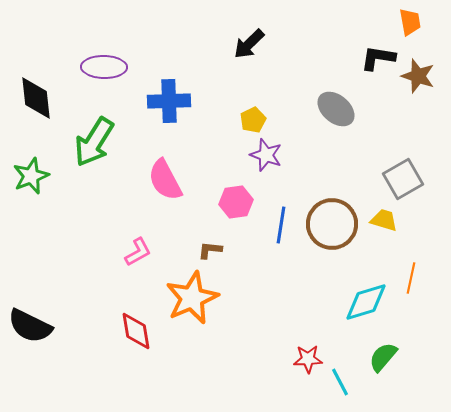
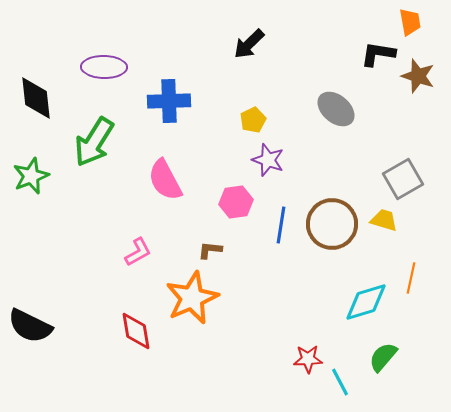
black L-shape: moved 4 px up
purple star: moved 2 px right, 5 px down
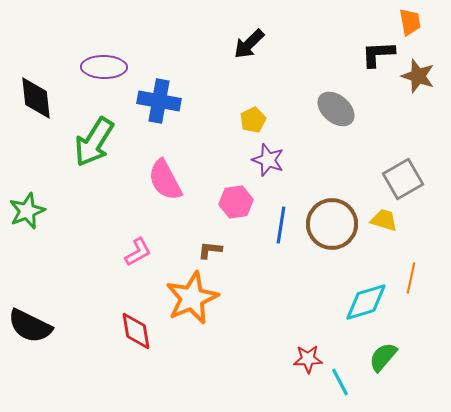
black L-shape: rotated 12 degrees counterclockwise
blue cross: moved 10 px left; rotated 12 degrees clockwise
green star: moved 4 px left, 35 px down
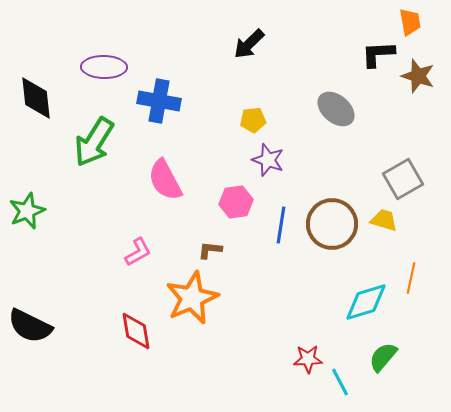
yellow pentagon: rotated 20 degrees clockwise
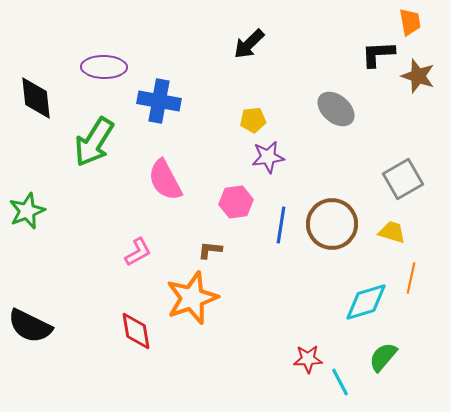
purple star: moved 3 px up; rotated 28 degrees counterclockwise
yellow trapezoid: moved 8 px right, 12 px down
orange star: rotated 4 degrees clockwise
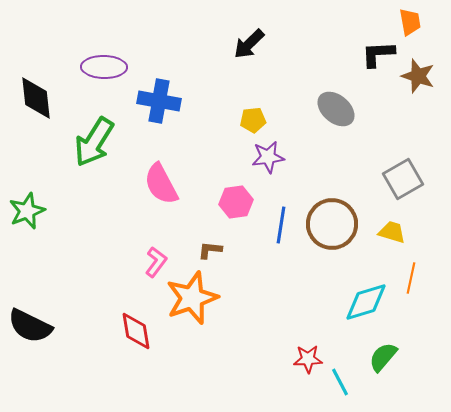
pink semicircle: moved 4 px left, 4 px down
pink L-shape: moved 18 px right, 10 px down; rotated 24 degrees counterclockwise
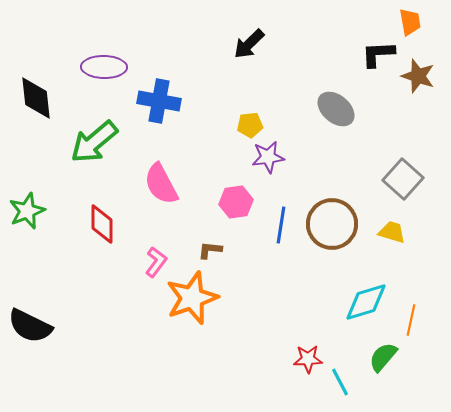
yellow pentagon: moved 3 px left, 5 px down
green arrow: rotated 18 degrees clockwise
gray square: rotated 18 degrees counterclockwise
orange line: moved 42 px down
red diamond: moved 34 px left, 107 px up; rotated 9 degrees clockwise
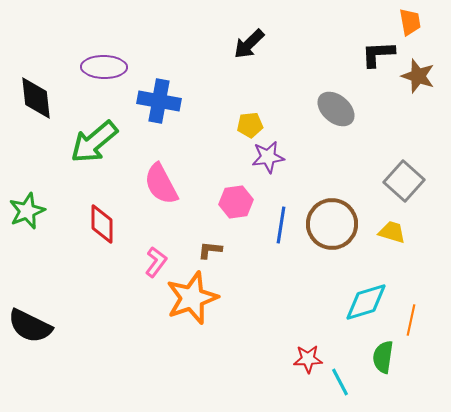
gray square: moved 1 px right, 2 px down
green semicircle: rotated 32 degrees counterclockwise
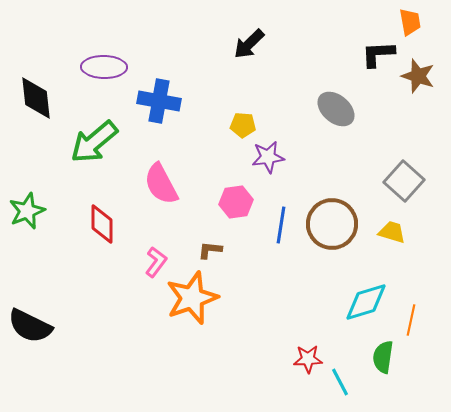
yellow pentagon: moved 7 px left; rotated 10 degrees clockwise
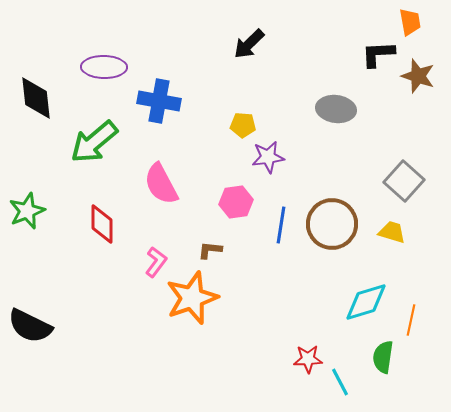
gray ellipse: rotated 33 degrees counterclockwise
